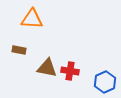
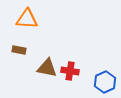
orange triangle: moved 5 px left
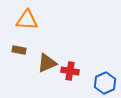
orange triangle: moved 1 px down
brown triangle: moved 5 px up; rotated 35 degrees counterclockwise
blue hexagon: moved 1 px down
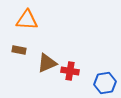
blue hexagon: rotated 15 degrees clockwise
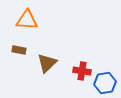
brown triangle: rotated 20 degrees counterclockwise
red cross: moved 12 px right
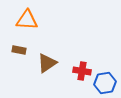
brown triangle: rotated 10 degrees clockwise
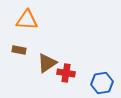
red cross: moved 16 px left, 2 px down
blue hexagon: moved 3 px left
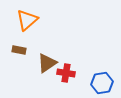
orange triangle: rotated 45 degrees counterclockwise
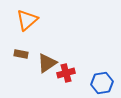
brown rectangle: moved 2 px right, 4 px down
red cross: rotated 24 degrees counterclockwise
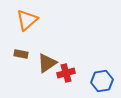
blue hexagon: moved 2 px up
